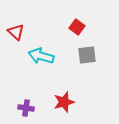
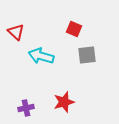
red square: moved 3 px left, 2 px down; rotated 14 degrees counterclockwise
purple cross: rotated 21 degrees counterclockwise
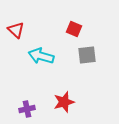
red triangle: moved 2 px up
purple cross: moved 1 px right, 1 px down
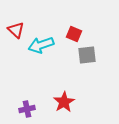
red square: moved 5 px down
cyan arrow: moved 11 px up; rotated 35 degrees counterclockwise
red star: rotated 15 degrees counterclockwise
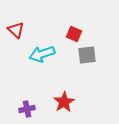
cyan arrow: moved 1 px right, 9 px down
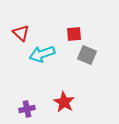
red triangle: moved 5 px right, 3 px down
red square: rotated 28 degrees counterclockwise
gray square: rotated 30 degrees clockwise
red star: rotated 10 degrees counterclockwise
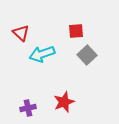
red square: moved 2 px right, 3 px up
gray square: rotated 24 degrees clockwise
red star: rotated 20 degrees clockwise
purple cross: moved 1 px right, 1 px up
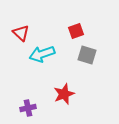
red square: rotated 14 degrees counterclockwise
gray square: rotated 30 degrees counterclockwise
red star: moved 8 px up
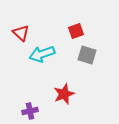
purple cross: moved 2 px right, 3 px down
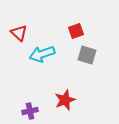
red triangle: moved 2 px left
red star: moved 1 px right, 6 px down
